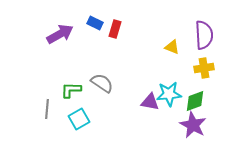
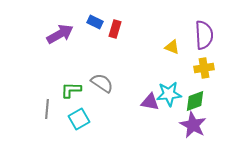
blue rectangle: moved 1 px up
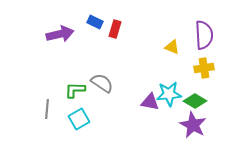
purple arrow: rotated 16 degrees clockwise
green L-shape: moved 4 px right
green diamond: rotated 50 degrees clockwise
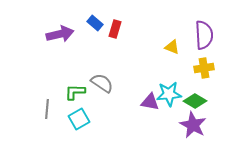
blue rectangle: moved 1 px down; rotated 14 degrees clockwise
green L-shape: moved 2 px down
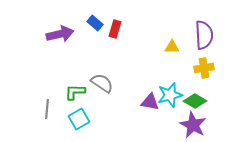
yellow triangle: rotated 21 degrees counterclockwise
cyan star: moved 1 px right, 1 px down; rotated 10 degrees counterclockwise
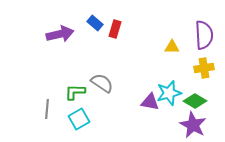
cyan star: moved 1 px left, 2 px up
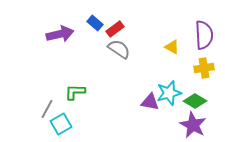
red rectangle: rotated 36 degrees clockwise
yellow triangle: rotated 28 degrees clockwise
gray semicircle: moved 17 px right, 34 px up
gray line: rotated 24 degrees clockwise
cyan square: moved 18 px left, 5 px down
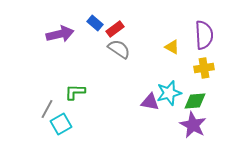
green diamond: rotated 35 degrees counterclockwise
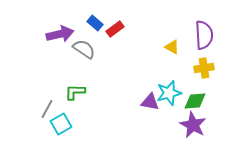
gray semicircle: moved 35 px left
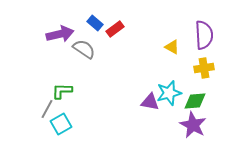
green L-shape: moved 13 px left, 1 px up
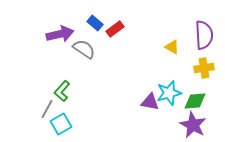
green L-shape: rotated 50 degrees counterclockwise
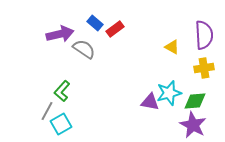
gray line: moved 2 px down
